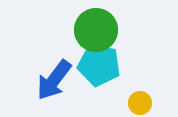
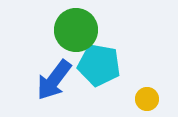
green circle: moved 20 px left
yellow circle: moved 7 px right, 4 px up
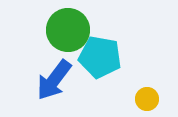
green circle: moved 8 px left
cyan pentagon: moved 1 px right, 8 px up
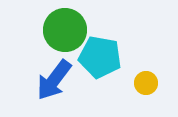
green circle: moved 3 px left
yellow circle: moved 1 px left, 16 px up
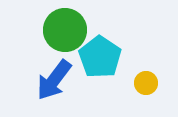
cyan pentagon: rotated 24 degrees clockwise
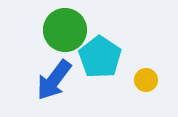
yellow circle: moved 3 px up
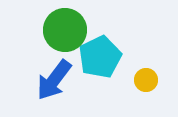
cyan pentagon: rotated 12 degrees clockwise
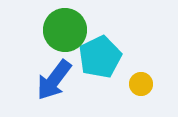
yellow circle: moved 5 px left, 4 px down
